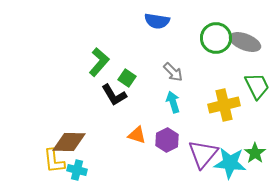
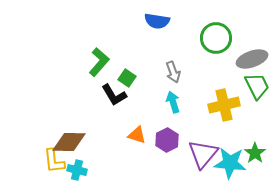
gray ellipse: moved 7 px right, 17 px down; rotated 40 degrees counterclockwise
gray arrow: rotated 25 degrees clockwise
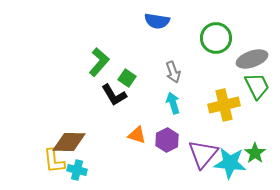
cyan arrow: moved 1 px down
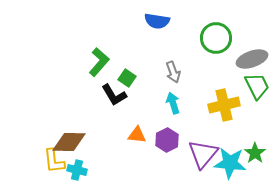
orange triangle: rotated 12 degrees counterclockwise
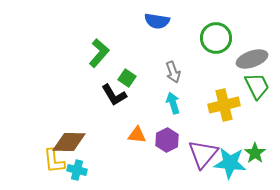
green L-shape: moved 9 px up
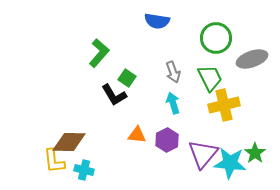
green trapezoid: moved 47 px left, 8 px up
cyan cross: moved 7 px right
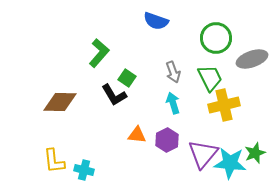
blue semicircle: moved 1 px left; rotated 10 degrees clockwise
brown diamond: moved 9 px left, 40 px up
green star: rotated 15 degrees clockwise
